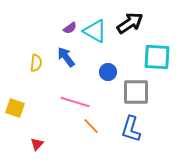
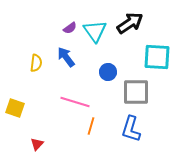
cyan triangle: rotated 25 degrees clockwise
orange line: rotated 60 degrees clockwise
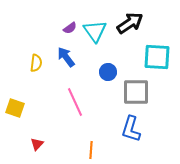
pink line: rotated 48 degrees clockwise
orange line: moved 24 px down; rotated 12 degrees counterclockwise
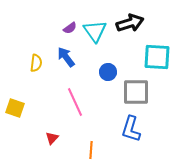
black arrow: rotated 16 degrees clockwise
red triangle: moved 15 px right, 6 px up
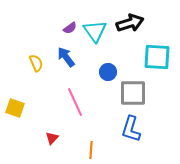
yellow semicircle: rotated 30 degrees counterclockwise
gray square: moved 3 px left, 1 px down
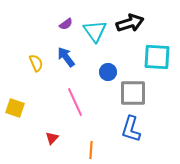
purple semicircle: moved 4 px left, 4 px up
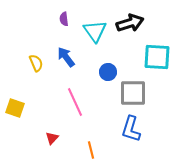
purple semicircle: moved 2 px left, 5 px up; rotated 120 degrees clockwise
orange line: rotated 18 degrees counterclockwise
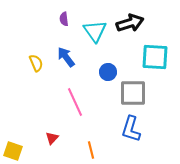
cyan square: moved 2 px left
yellow square: moved 2 px left, 43 px down
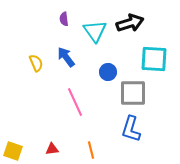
cyan square: moved 1 px left, 2 px down
red triangle: moved 11 px down; rotated 40 degrees clockwise
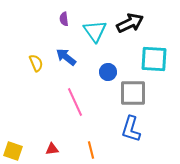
black arrow: rotated 8 degrees counterclockwise
blue arrow: rotated 15 degrees counterclockwise
